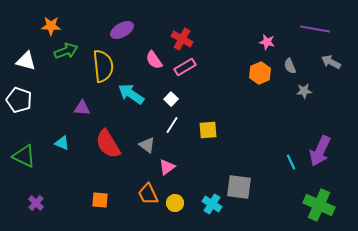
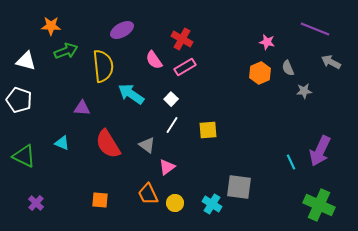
purple line: rotated 12 degrees clockwise
gray semicircle: moved 2 px left, 2 px down
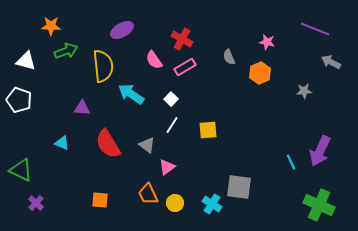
gray semicircle: moved 59 px left, 11 px up
green triangle: moved 3 px left, 14 px down
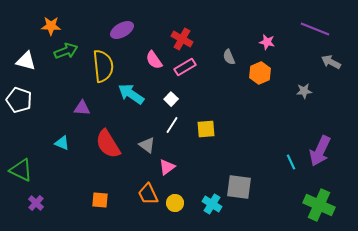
yellow square: moved 2 px left, 1 px up
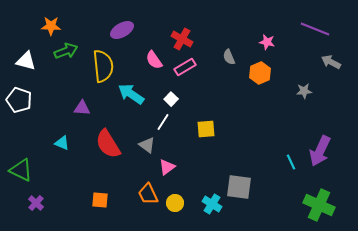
white line: moved 9 px left, 3 px up
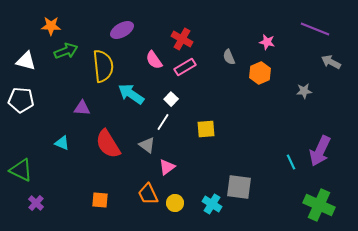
white pentagon: moved 2 px right; rotated 15 degrees counterclockwise
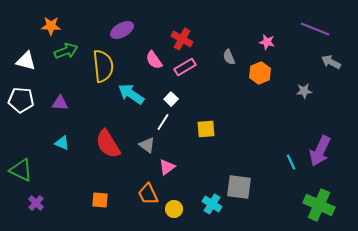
purple triangle: moved 22 px left, 5 px up
yellow circle: moved 1 px left, 6 px down
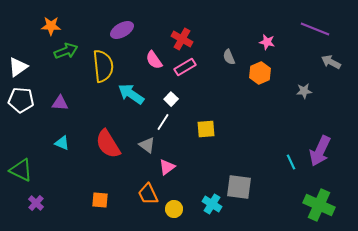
white triangle: moved 8 px left, 6 px down; rotated 50 degrees counterclockwise
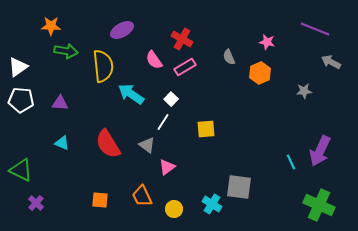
green arrow: rotated 30 degrees clockwise
orange trapezoid: moved 6 px left, 2 px down
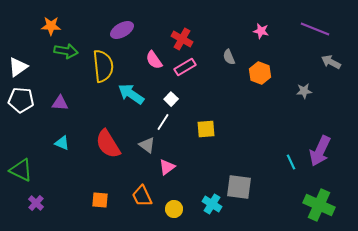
pink star: moved 6 px left, 11 px up
orange hexagon: rotated 15 degrees counterclockwise
